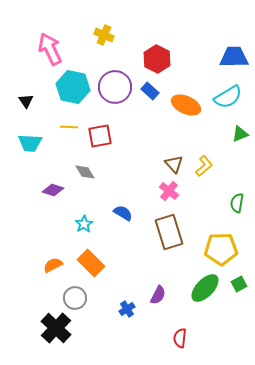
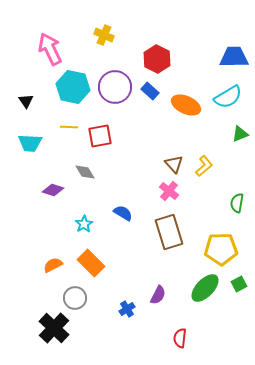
black cross: moved 2 px left
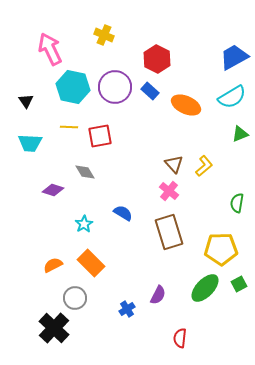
blue trapezoid: rotated 28 degrees counterclockwise
cyan semicircle: moved 4 px right
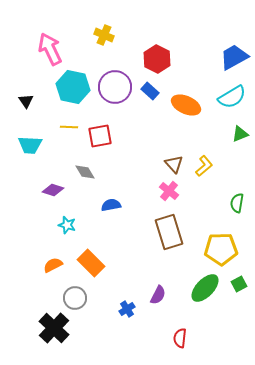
cyan trapezoid: moved 2 px down
blue semicircle: moved 12 px left, 8 px up; rotated 42 degrees counterclockwise
cyan star: moved 17 px left, 1 px down; rotated 24 degrees counterclockwise
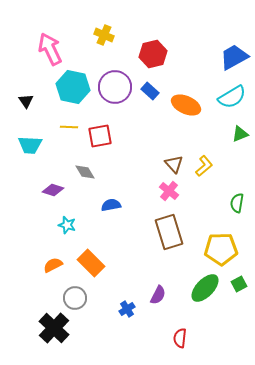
red hexagon: moved 4 px left, 5 px up; rotated 20 degrees clockwise
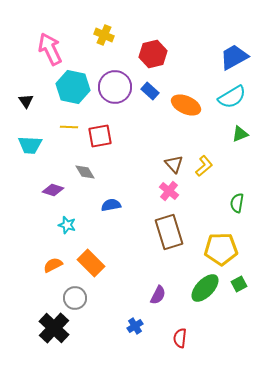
blue cross: moved 8 px right, 17 px down
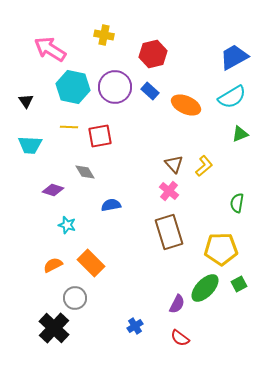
yellow cross: rotated 12 degrees counterclockwise
pink arrow: rotated 32 degrees counterclockwise
purple semicircle: moved 19 px right, 9 px down
red semicircle: rotated 60 degrees counterclockwise
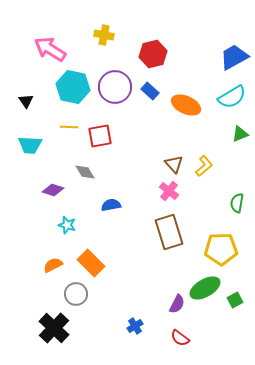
green square: moved 4 px left, 16 px down
green ellipse: rotated 16 degrees clockwise
gray circle: moved 1 px right, 4 px up
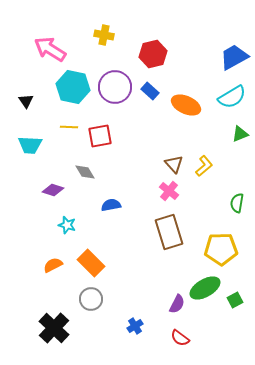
gray circle: moved 15 px right, 5 px down
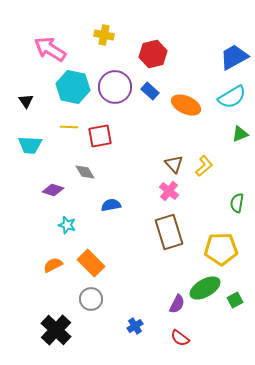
black cross: moved 2 px right, 2 px down
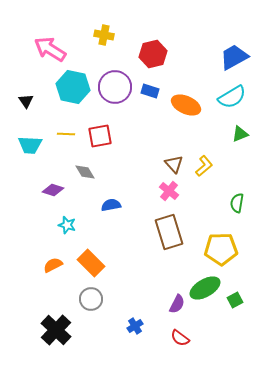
blue rectangle: rotated 24 degrees counterclockwise
yellow line: moved 3 px left, 7 px down
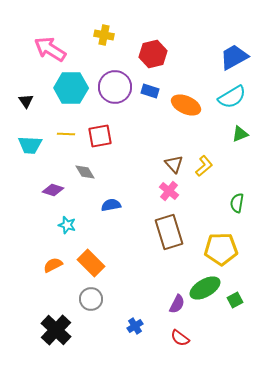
cyan hexagon: moved 2 px left, 1 px down; rotated 12 degrees counterclockwise
